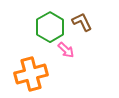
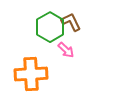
brown L-shape: moved 11 px left
orange cross: rotated 12 degrees clockwise
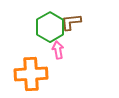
brown L-shape: rotated 70 degrees counterclockwise
pink arrow: moved 8 px left; rotated 144 degrees counterclockwise
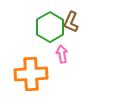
brown L-shape: rotated 60 degrees counterclockwise
pink arrow: moved 4 px right, 4 px down
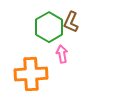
green hexagon: moved 1 px left
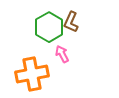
pink arrow: rotated 18 degrees counterclockwise
orange cross: moved 1 px right; rotated 8 degrees counterclockwise
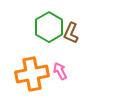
brown L-shape: moved 11 px down
pink arrow: moved 2 px left, 17 px down
